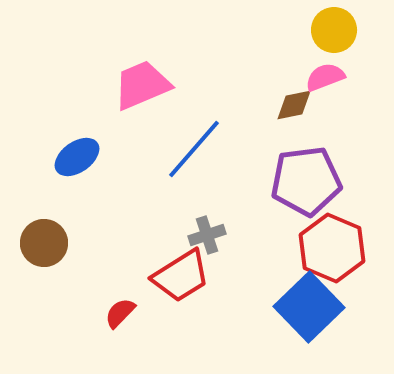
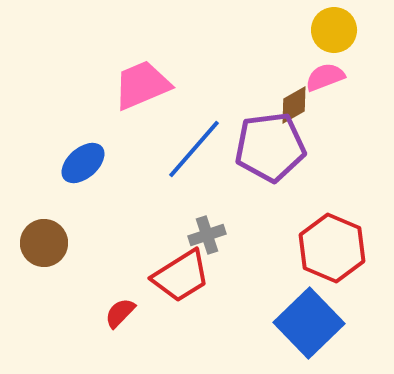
brown diamond: rotated 18 degrees counterclockwise
blue ellipse: moved 6 px right, 6 px down; rotated 6 degrees counterclockwise
purple pentagon: moved 36 px left, 34 px up
blue square: moved 16 px down
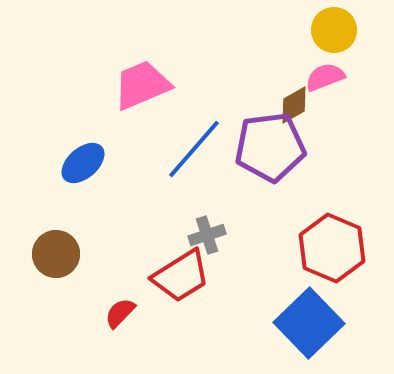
brown circle: moved 12 px right, 11 px down
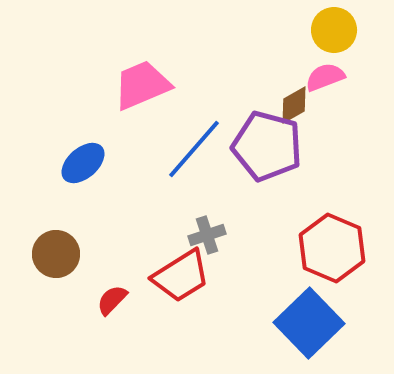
purple pentagon: moved 3 px left, 1 px up; rotated 22 degrees clockwise
red semicircle: moved 8 px left, 13 px up
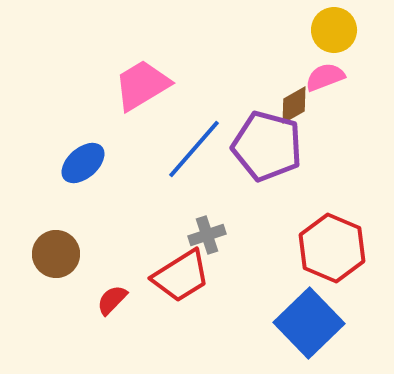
pink trapezoid: rotated 8 degrees counterclockwise
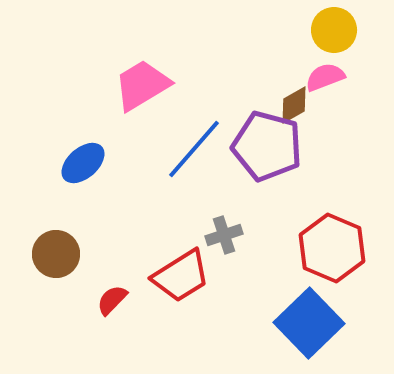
gray cross: moved 17 px right
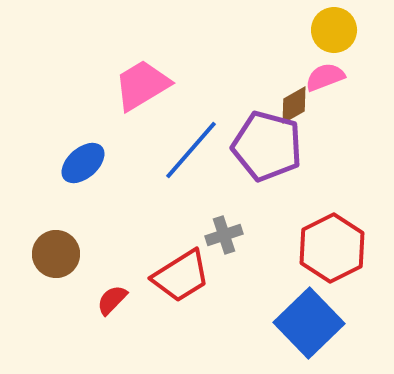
blue line: moved 3 px left, 1 px down
red hexagon: rotated 10 degrees clockwise
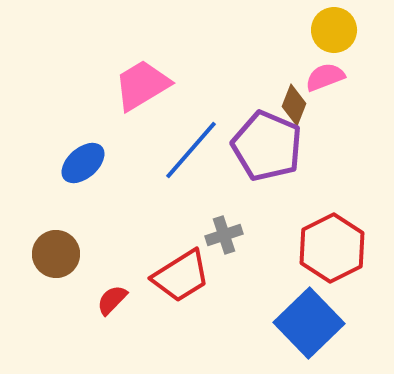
brown diamond: rotated 39 degrees counterclockwise
purple pentagon: rotated 8 degrees clockwise
